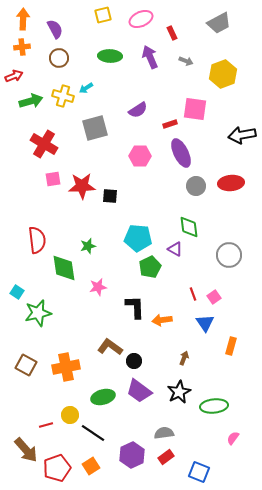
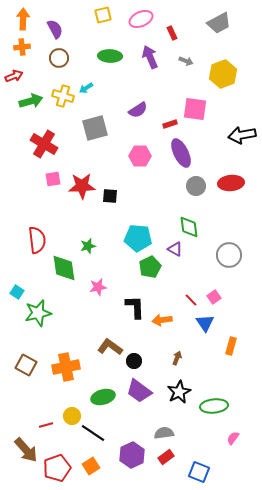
red line at (193, 294): moved 2 px left, 6 px down; rotated 24 degrees counterclockwise
brown arrow at (184, 358): moved 7 px left
yellow circle at (70, 415): moved 2 px right, 1 px down
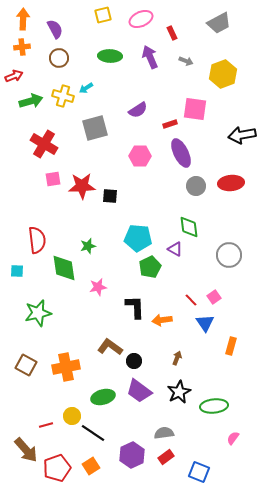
cyan square at (17, 292): moved 21 px up; rotated 32 degrees counterclockwise
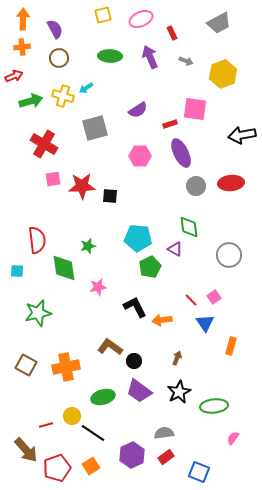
black L-shape at (135, 307): rotated 25 degrees counterclockwise
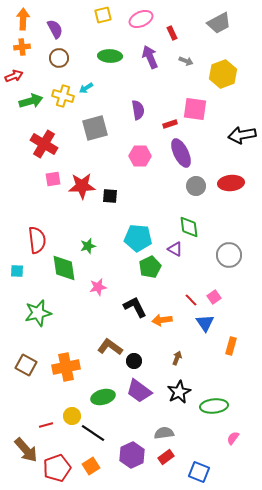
purple semicircle at (138, 110): rotated 66 degrees counterclockwise
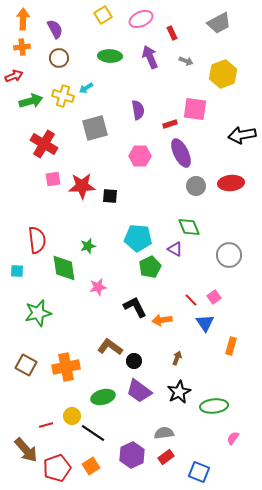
yellow square at (103, 15): rotated 18 degrees counterclockwise
green diamond at (189, 227): rotated 15 degrees counterclockwise
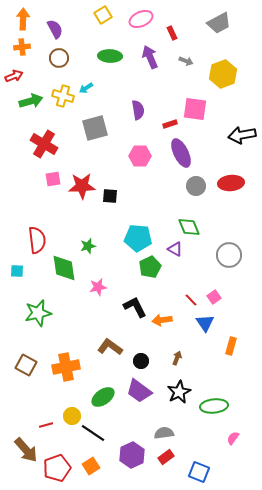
black circle at (134, 361): moved 7 px right
green ellipse at (103, 397): rotated 20 degrees counterclockwise
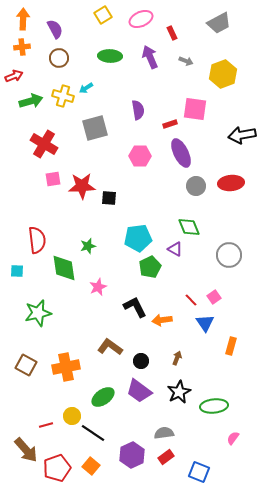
black square at (110, 196): moved 1 px left, 2 px down
cyan pentagon at (138, 238): rotated 12 degrees counterclockwise
pink star at (98, 287): rotated 12 degrees counterclockwise
orange square at (91, 466): rotated 18 degrees counterclockwise
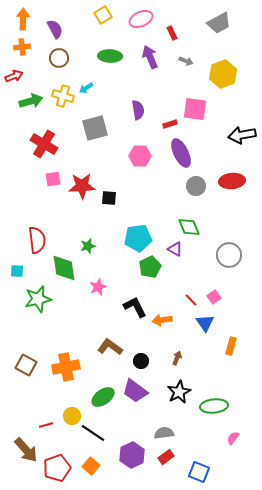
red ellipse at (231, 183): moved 1 px right, 2 px up
green star at (38, 313): moved 14 px up
purple trapezoid at (139, 391): moved 4 px left
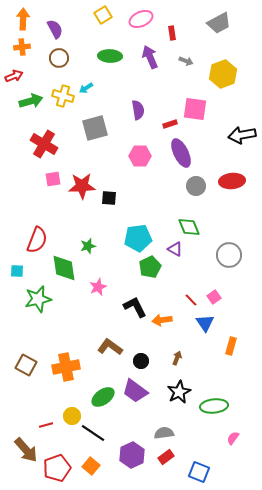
red rectangle at (172, 33): rotated 16 degrees clockwise
red semicircle at (37, 240): rotated 28 degrees clockwise
